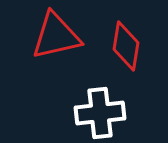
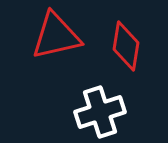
white cross: moved 1 px up; rotated 12 degrees counterclockwise
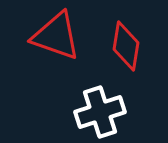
red triangle: rotated 32 degrees clockwise
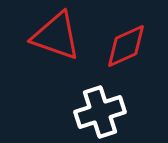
red diamond: rotated 57 degrees clockwise
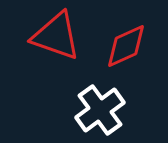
white cross: moved 2 px up; rotated 18 degrees counterclockwise
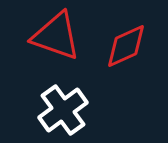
white cross: moved 37 px left
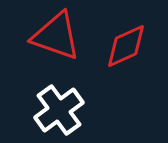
white cross: moved 4 px left
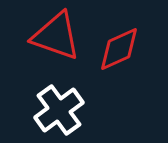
red diamond: moved 7 px left, 3 px down
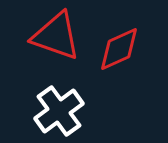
white cross: moved 1 px down
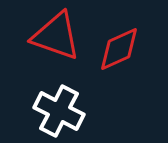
white cross: rotated 27 degrees counterclockwise
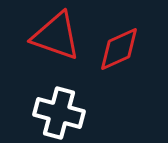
white cross: moved 2 px down; rotated 12 degrees counterclockwise
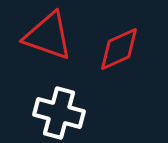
red triangle: moved 8 px left
